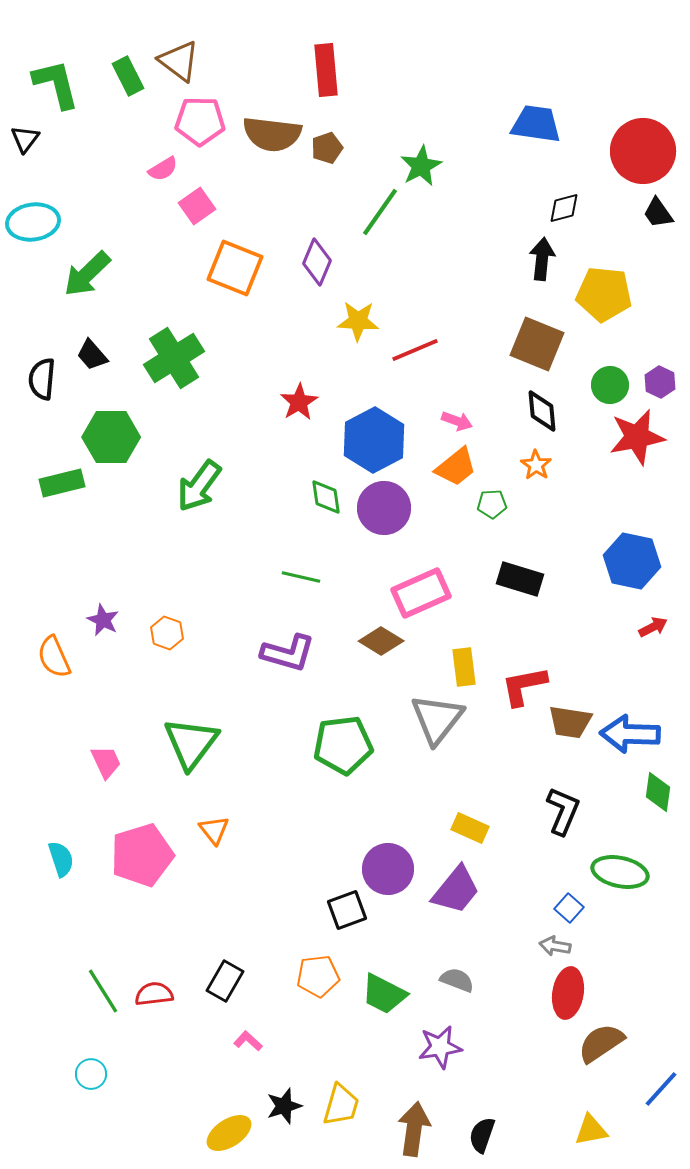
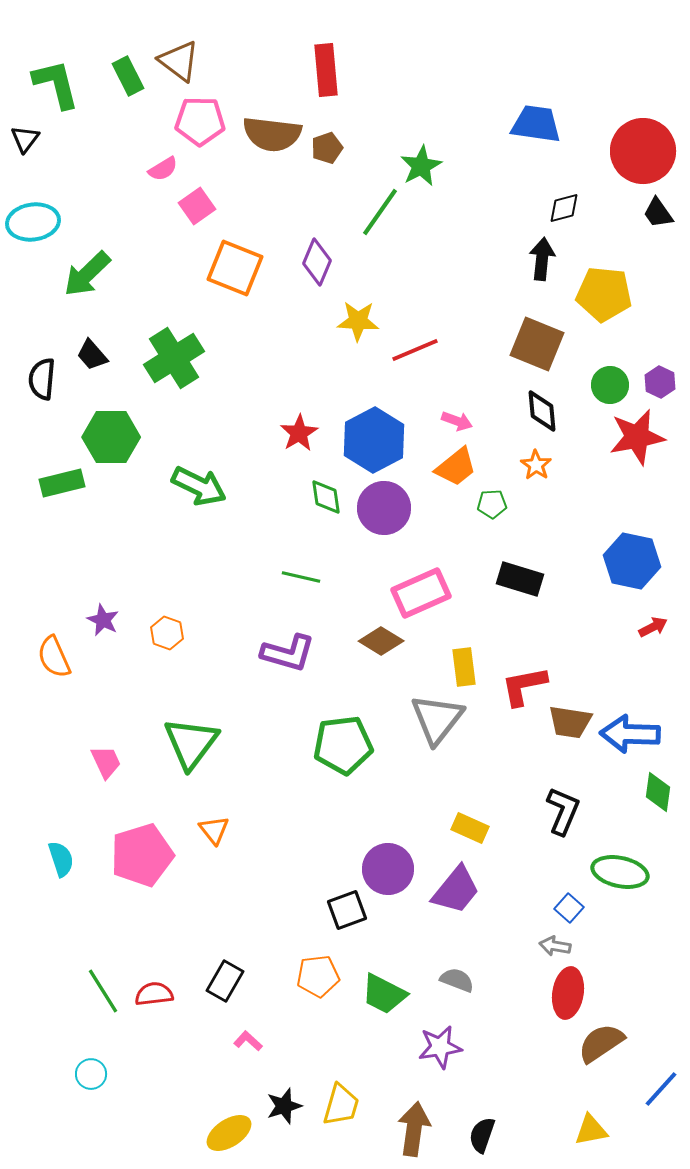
red star at (299, 402): moved 31 px down
green arrow at (199, 486): rotated 100 degrees counterclockwise
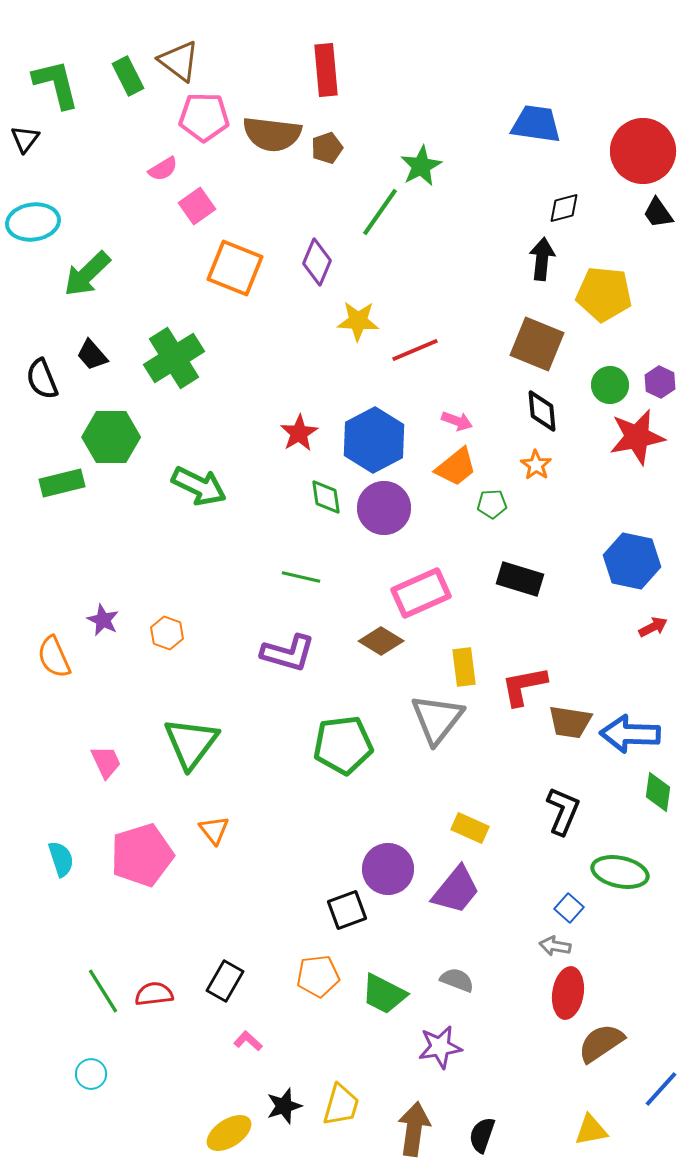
pink pentagon at (200, 121): moved 4 px right, 4 px up
black semicircle at (42, 379): rotated 27 degrees counterclockwise
